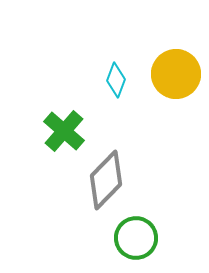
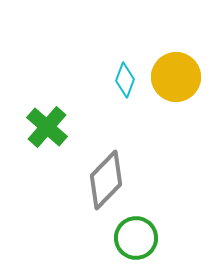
yellow circle: moved 3 px down
cyan diamond: moved 9 px right
green cross: moved 17 px left, 4 px up
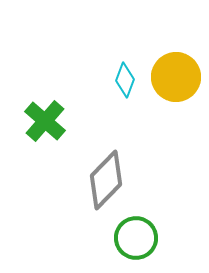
green cross: moved 2 px left, 6 px up
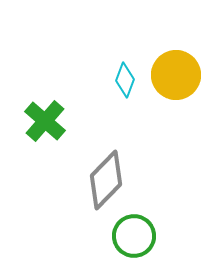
yellow circle: moved 2 px up
green circle: moved 2 px left, 2 px up
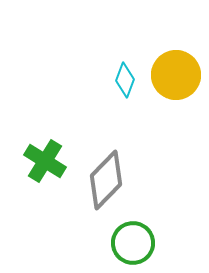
green cross: moved 40 px down; rotated 9 degrees counterclockwise
green circle: moved 1 px left, 7 px down
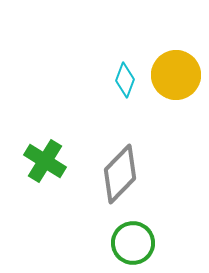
gray diamond: moved 14 px right, 6 px up
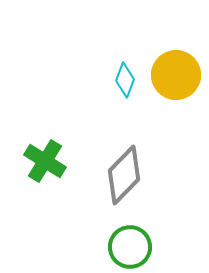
gray diamond: moved 4 px right, 1 px down
green circle: moved 3 px left, 4 px down
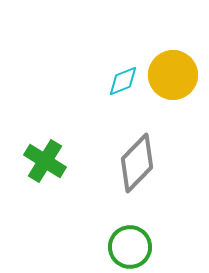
yellow circle: moved 3 px left
cyan diamond: moved 2 px left, 1 px down; rotated 48 degrees clockwise
gray diamond: moved 13 px right, 12 px up
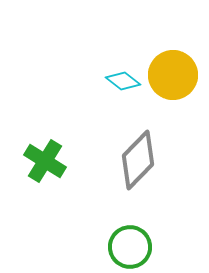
cyan diamond: rotated 60 degrees clockwise
gray diamond: moved 1 px right, 3 px up
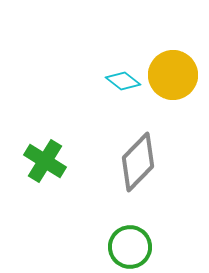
gray diamond: moved 2 px down
